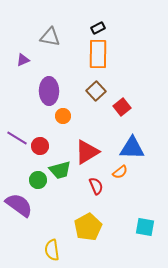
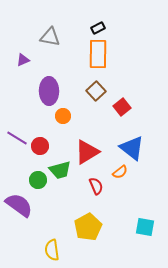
blue triangle: rotated 36 degrees clockwise
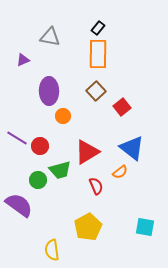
black rectangle: rotated 24 degrees counterclockwise
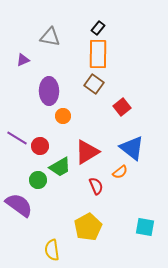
brown square: moved 2 px left, 7 px up; rotated 12 degrees counterclockwise
green trapezoid: moved 3 px up; rotated 15 degrees counterclockwise
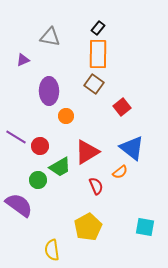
orange circle: moved 3 px right
purple line: moved 1 px left, 1 px up
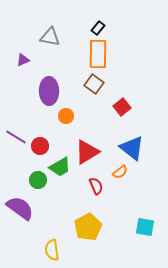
purple semicircle: moved 1 px right, 3 px down
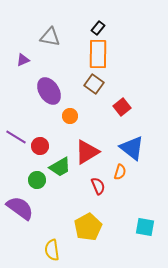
purple ellipse: rotated 32 degrees counterclockwise
orange circle: moved 4 px right
orange semicircle: rotated 35 degrees counterclockwise
green circle: moved 1 px left
red semicircle: moved 2 px right
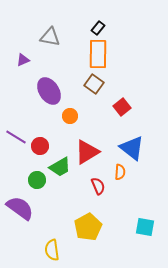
orange semicircle: rotated 14 degrees counterclockwise
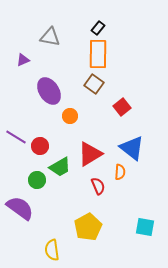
red triangle: moved 3 px right, 2 px down
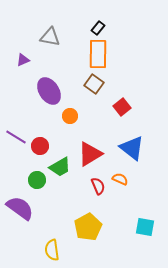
orange semicircle: moved 7 px down; rotated 70 degrees counterclockwise
